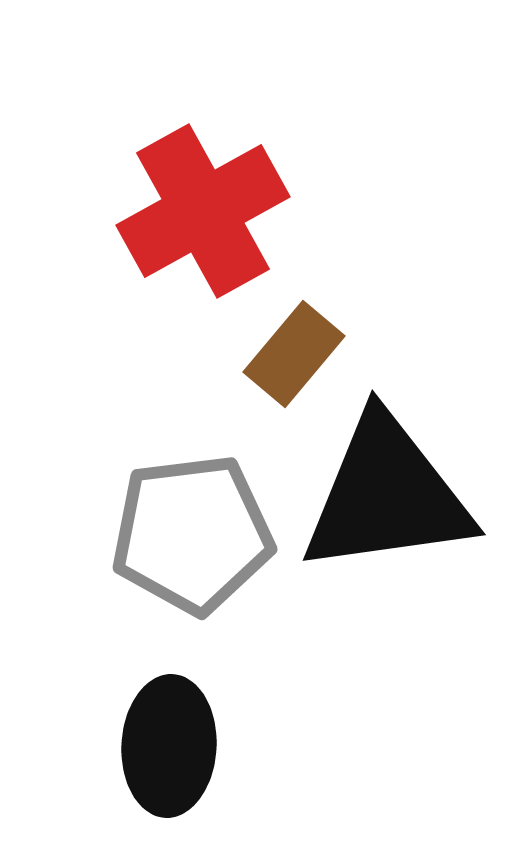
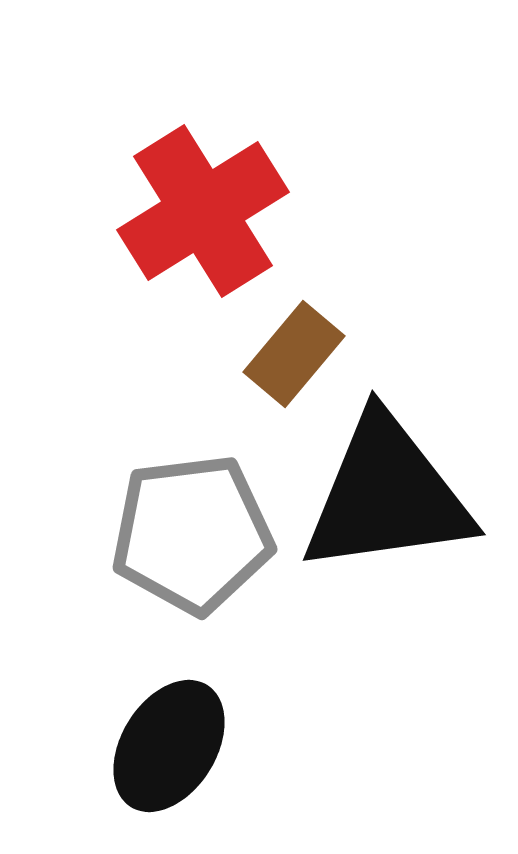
red cross: rotated 3 degrees counterclockwise
black ellipse: rotated 29 degrees clockwise
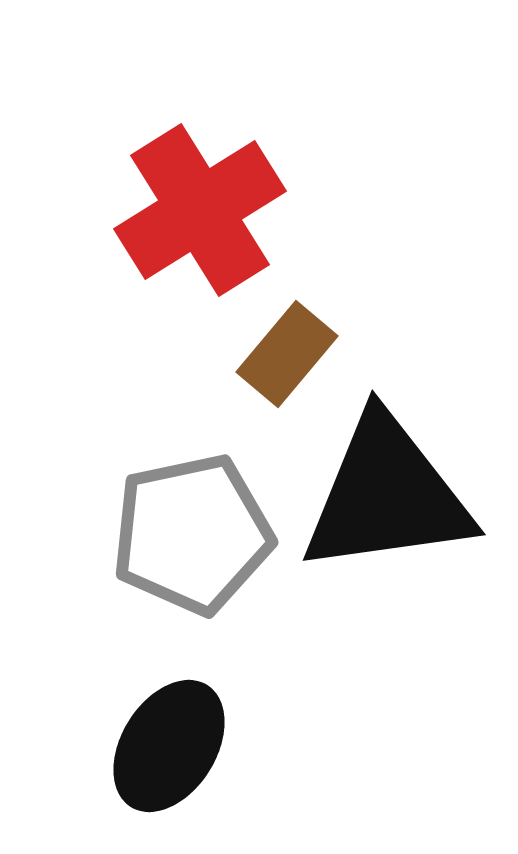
red cross: moved 3 px left, 1 px up
brown rectangle: moved 7 px left
gray pentagon: rotated 5 degrees counterclockwise
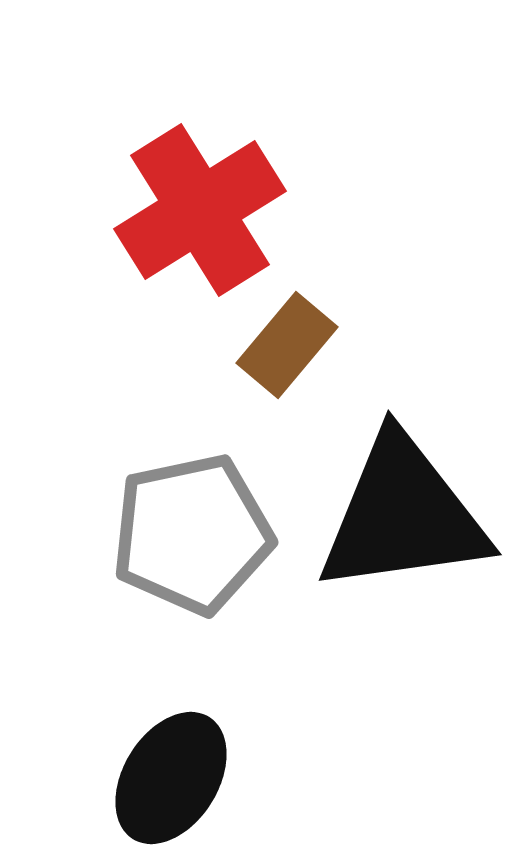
brown rectangle: moved 9 px up
black triangle: moved 16 px right, 20 px down
black ellipse: moved 2 px right, 32 px down
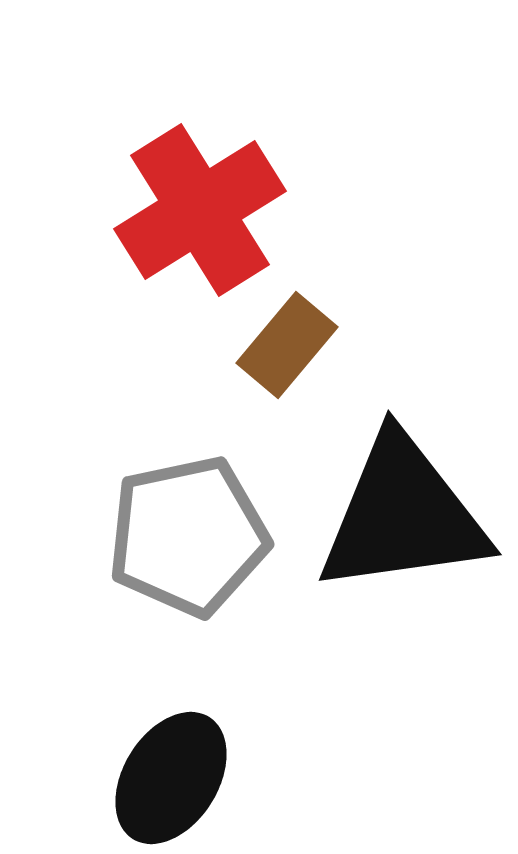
gray pentagon: moved 4 px left, 2 px down
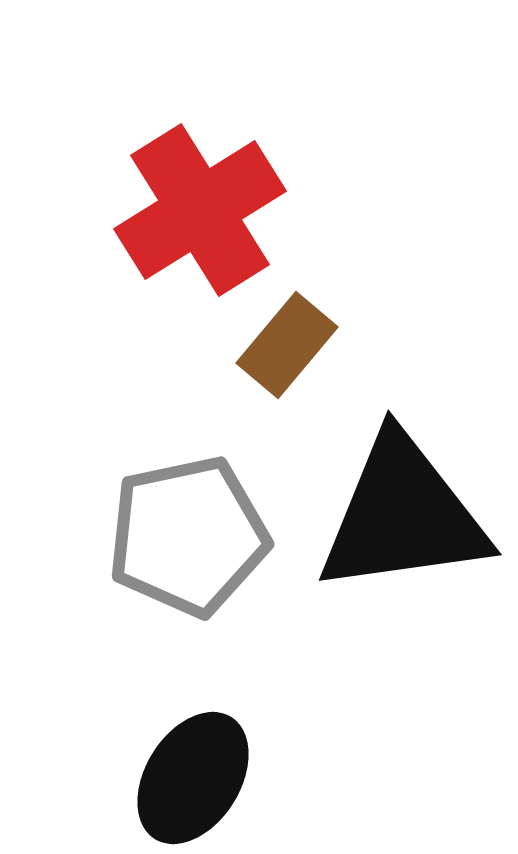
black ellipse: moved 22 px right
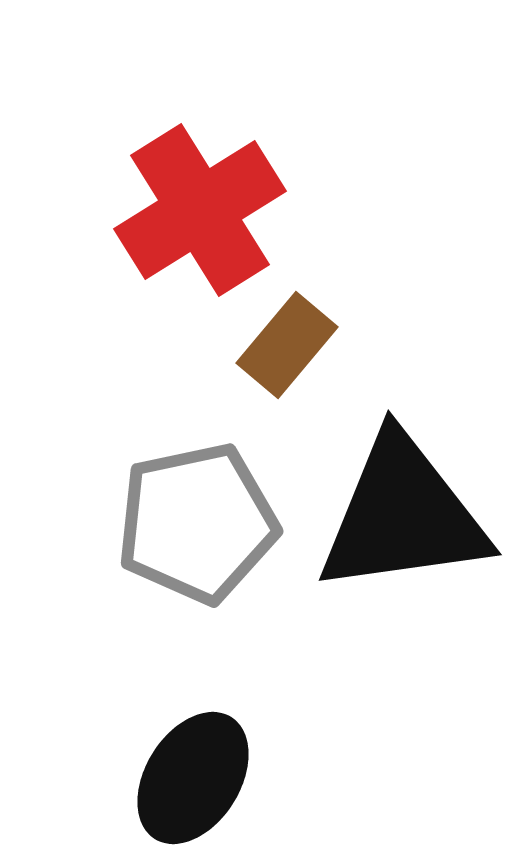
gray pentagon: moved 9 px right, 13 px up
